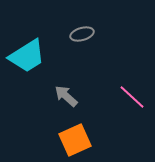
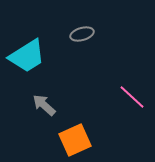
gray arrow: moved 22 px left, 9 px down
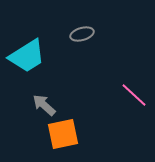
pink line: moved 2 px right, 2 px up
orange square: moved 12 px left, 6 px up; rotated 12 degrees clockwise
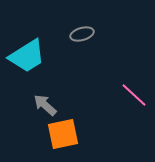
gray arrow: moved 1 px right
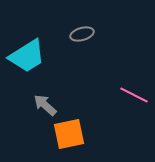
pink line: rotated 16 degrees counterclockwise
orange square: moved 6 px right
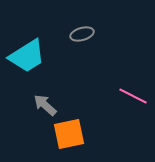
pink line: moved 1 px left, 1 px down
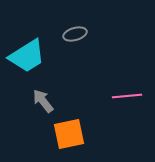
gray ellipse: moved 7 px left
pink line: moved 6 px left; rotated 32 degrees counterclockwise
gray arrow: moved 2 px left, 4 px up; rotated 10 degrees clockwise
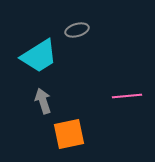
gray ellipse: moved 2 px right, 4 px up
cyan trapezoid: moved 12 px right
gray arrow: rotated 20 degrees clockwise
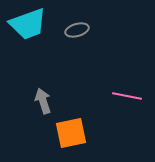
cyan trapezoid: moved 11 px left, 32 px up; rotated 12 degrees clockwise
pink line: rotated 16 degrees clockwise
orange square: moved 2 px right, 1 px up
